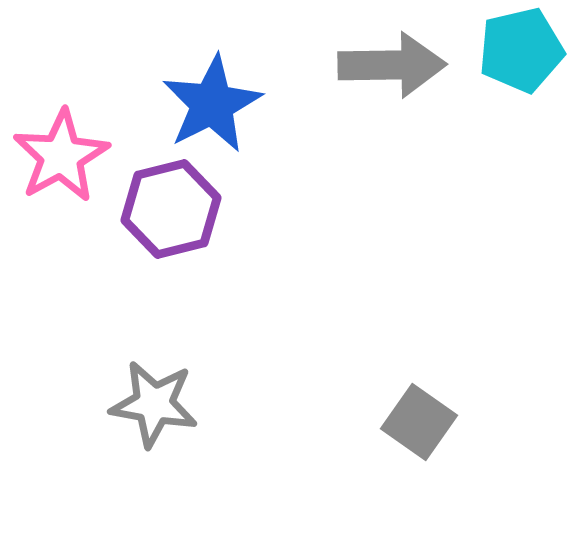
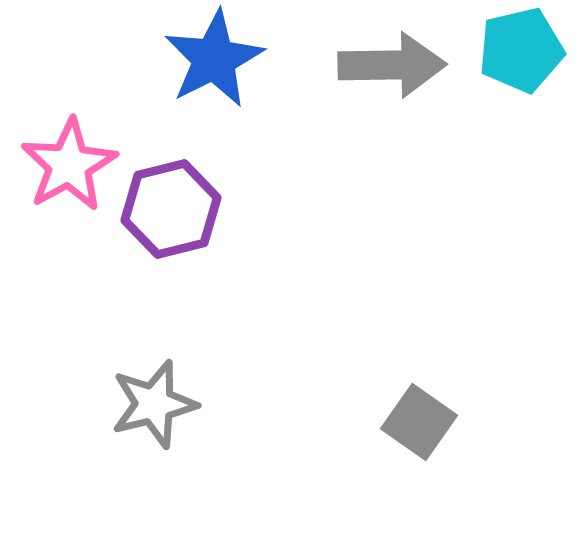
blue star: moved 2 px right, 45 px up
pink star: moved 8 px right, 9 px down
gray star: rotated 24 degrees counterclockwise
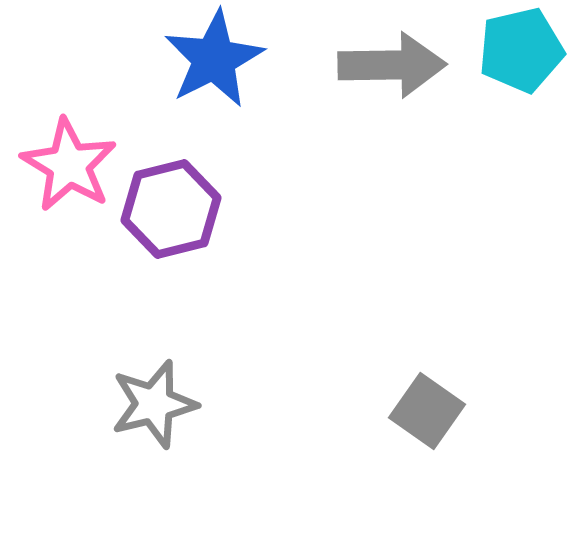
pink star: rotated 12 degrees counterclockwise
gray square: moved 8 px right, 11 px up
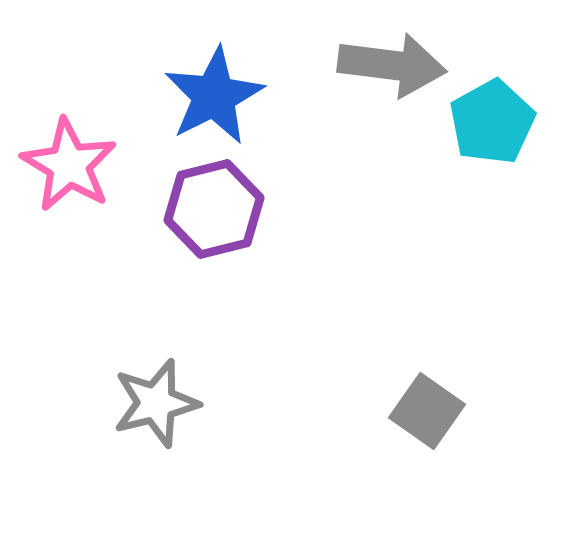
cyan pentagon: moved 29 px left, 72 px down; rotated 16 degrees counterclockwise
blue star: moved 37 px down
gray arrow: rotated 8 degrees clockwise
purple hexagon: moved 43 px right
gray star: moved 2 px right, 1 px up
